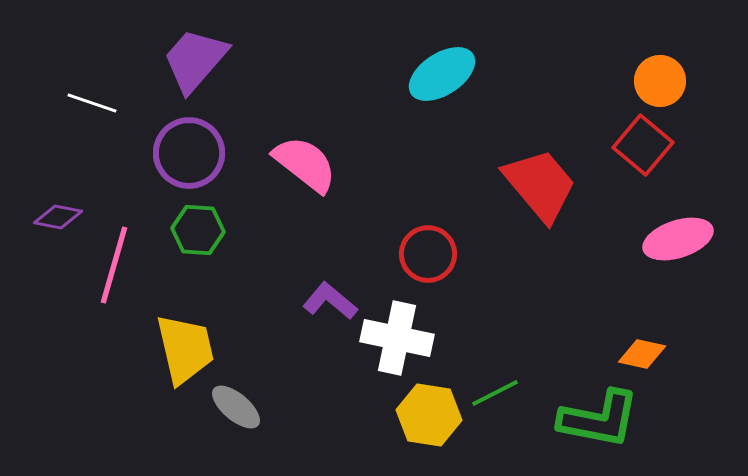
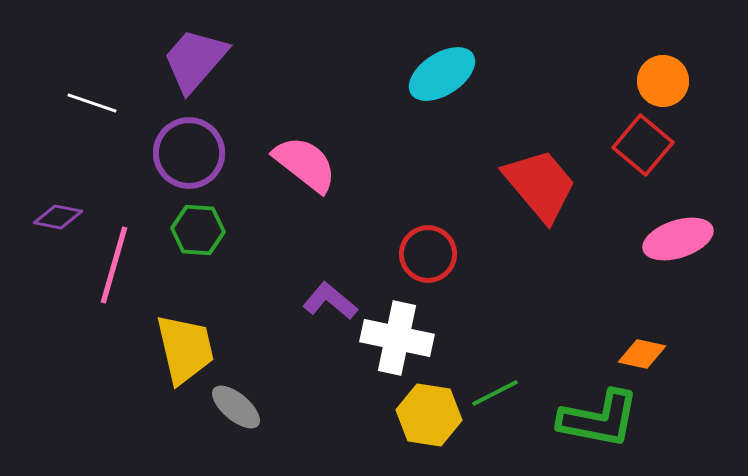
orange circle: moved 3 px right
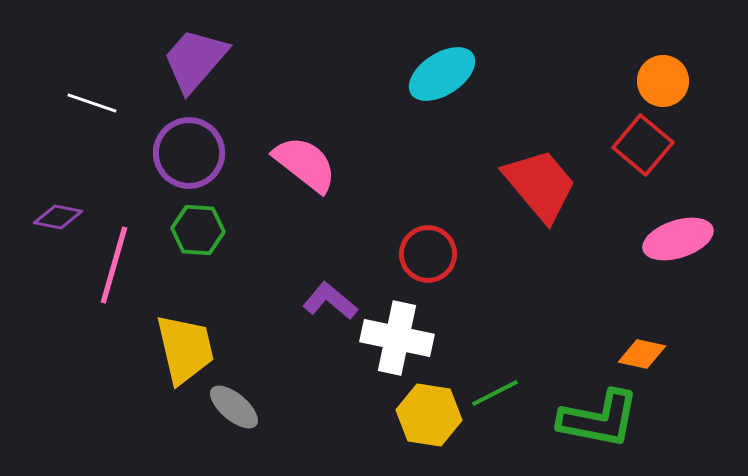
gray ellipse: moved 2 px left
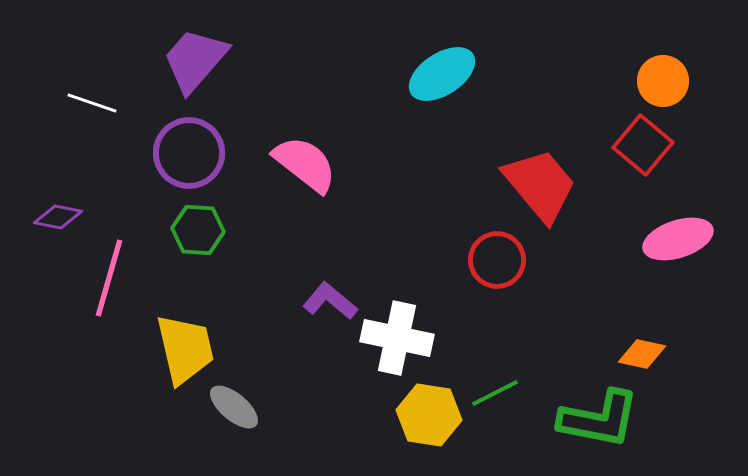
red circle: moved 69 px right, 6 px down
pink line: moved 5 px left, 13 px down
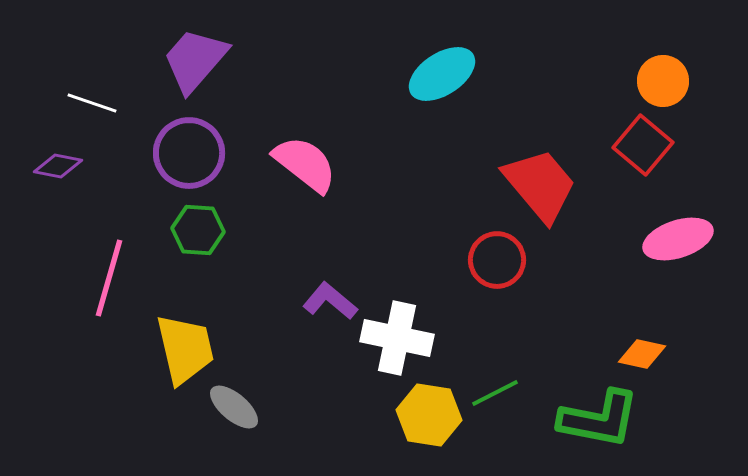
purple diamond: moved 51 px up
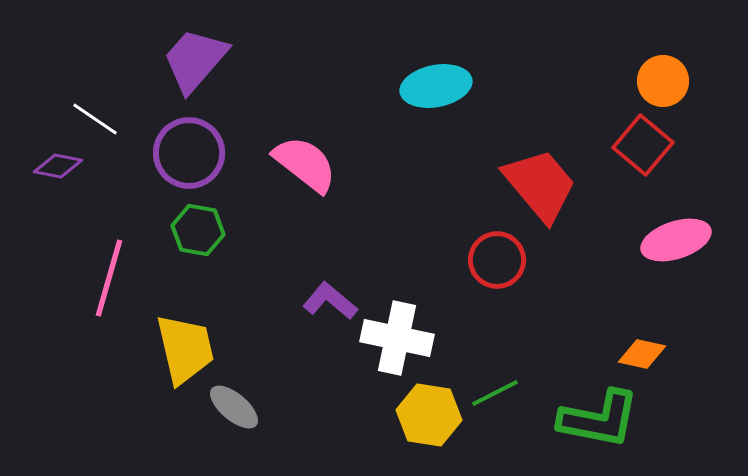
cyan ellipse: moved 6 px left, 12 px down; rotated 22 degrees clockwise
white line: moved 3 px right, 16 px down; rotated 15 degrees clockwise
green hexagon: rotated 6 degrees clockwise
pink ellipse: moved 2 px left, 1 px down
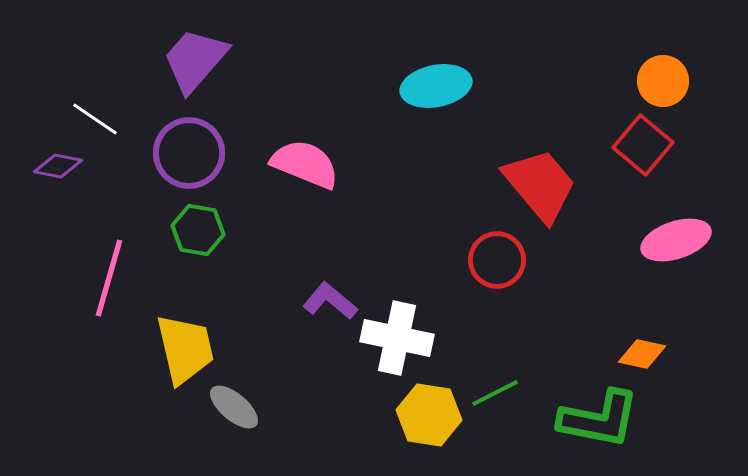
pink semicircle: rotated 16 degrees counterclockwise
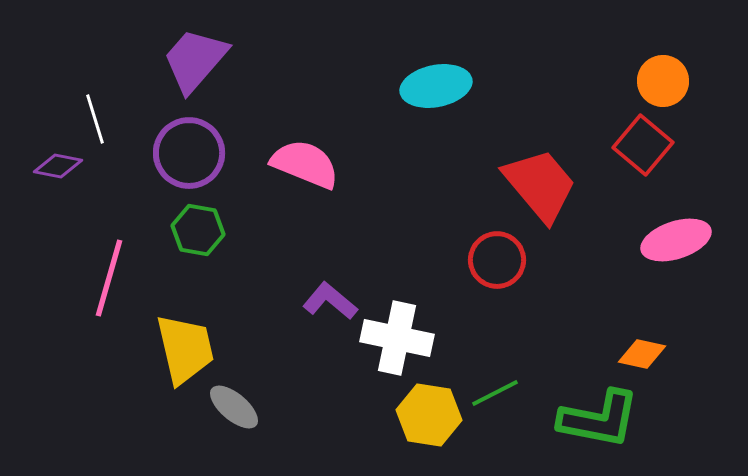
white line: rotated 39 degrees clockwise
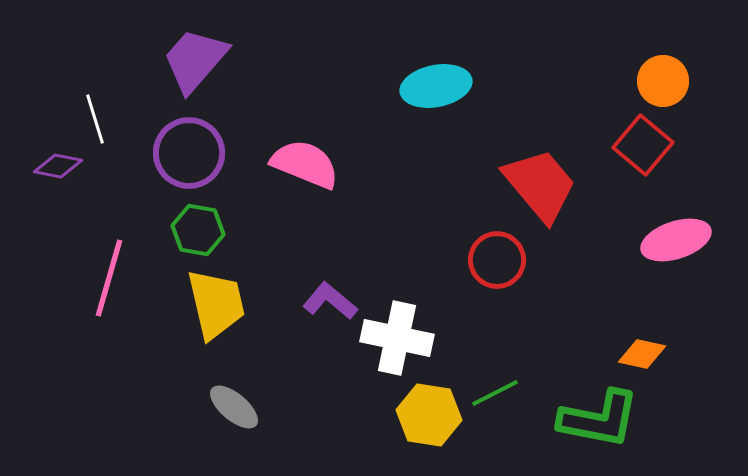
yellow trapezoid: moved 31 px right, 45 px up
